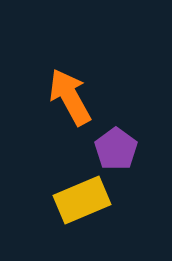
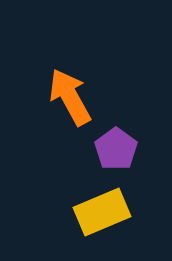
yellow rectangle: moved 20 px right, 12 px down
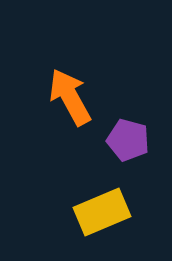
purple pentagon: moved 12 px right, 9 px up; rotated 21 degrees counterclockwise
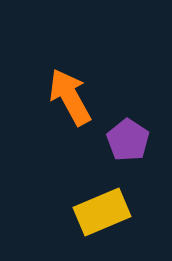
purple pentagon: rotated 18 degrees clockwise
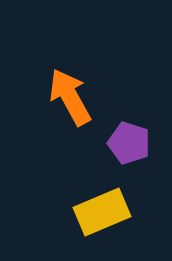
purple pentagon: moved 1 px right, 3 px down; rotated 15 degrees counterclockwise
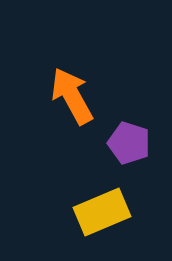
orange arrow: moved 2 px right, 1 px up
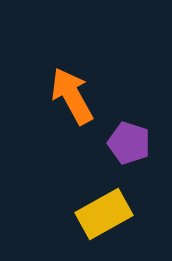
yellow rectangle: moved 2 px right, 2 px down; rotated 6 degrees counterclockwise
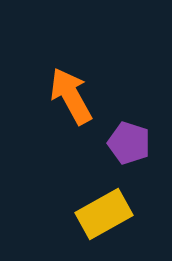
orange arrow: moved 1 px left
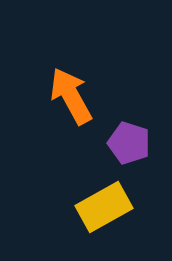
yellow rectangle: moved 7 px up
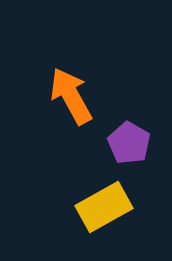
purple pentagon: rotated 12 degrees clockwise
